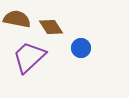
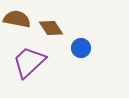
brown diamond: moved 1 px down
purple trapezoid: moved 5 px down
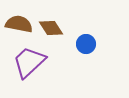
brown semicircle: moved 2 px right, 5 px down
blue circle: moved 5 px right, 4 px up
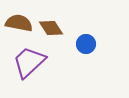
brown semicircle: moved 1 px up
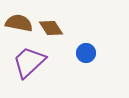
blue circle: moved 9 px down
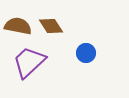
brown semicircle: moved 1 px left, 3 px down
brown diamond: moved 2 px up
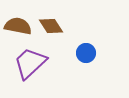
purple trapezoid: moved 1 px right, 1 px down
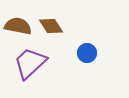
blue circle: moved 1 px right
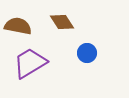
brown diamond: moved 11 px right, 4 px up
purple trapezoid: rotated 12 degrees clockwise
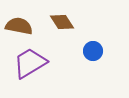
brown semicircle: moved 1 px right
blue circle: moved 6 px right, 2 px up
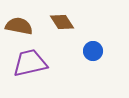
purple trapezoid: rotated 18 degrees clockwise
